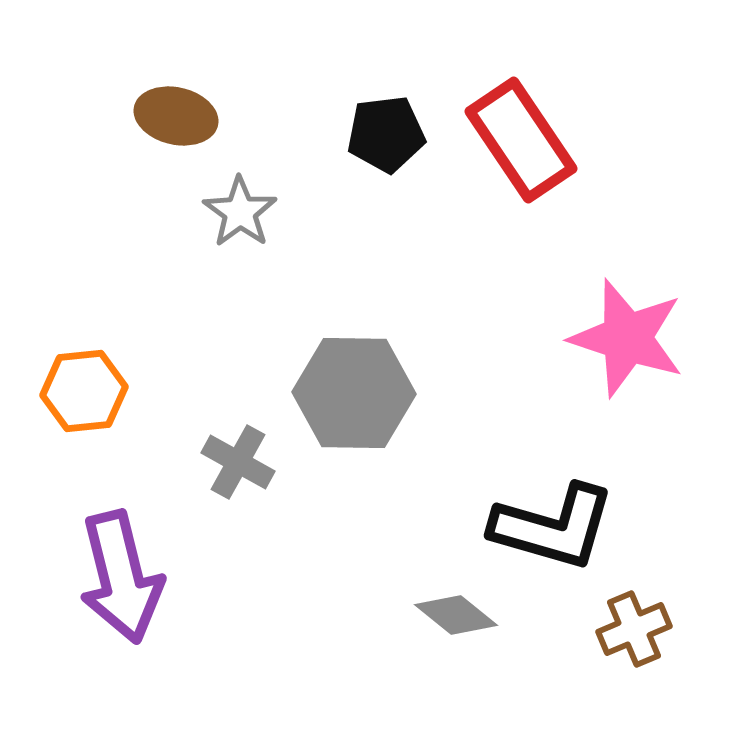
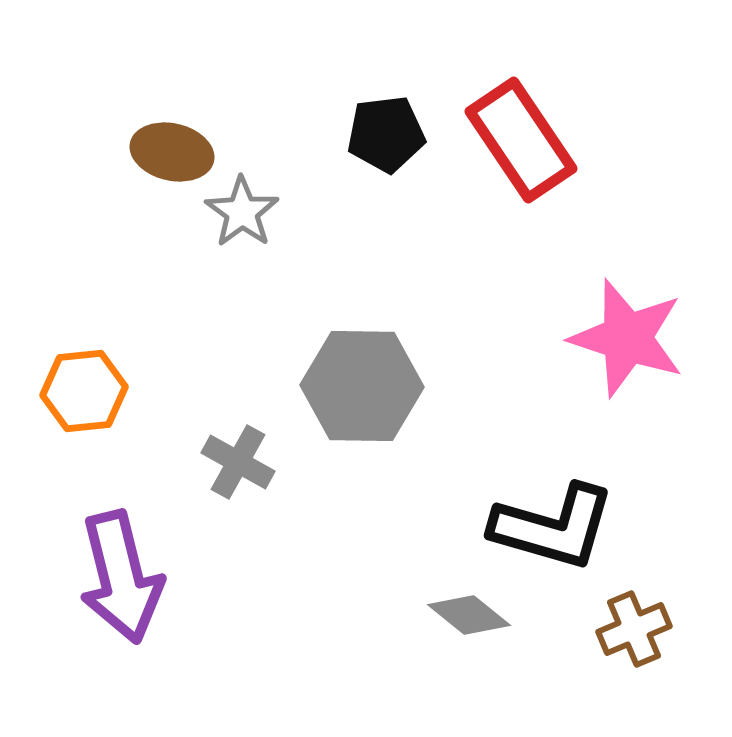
brown ellipse: moved 4 px left, 36 px down
gray star: moved 2 px right
gray hexagon: moved 8 px right, 7 px up
gray diamond: moved 13 px right
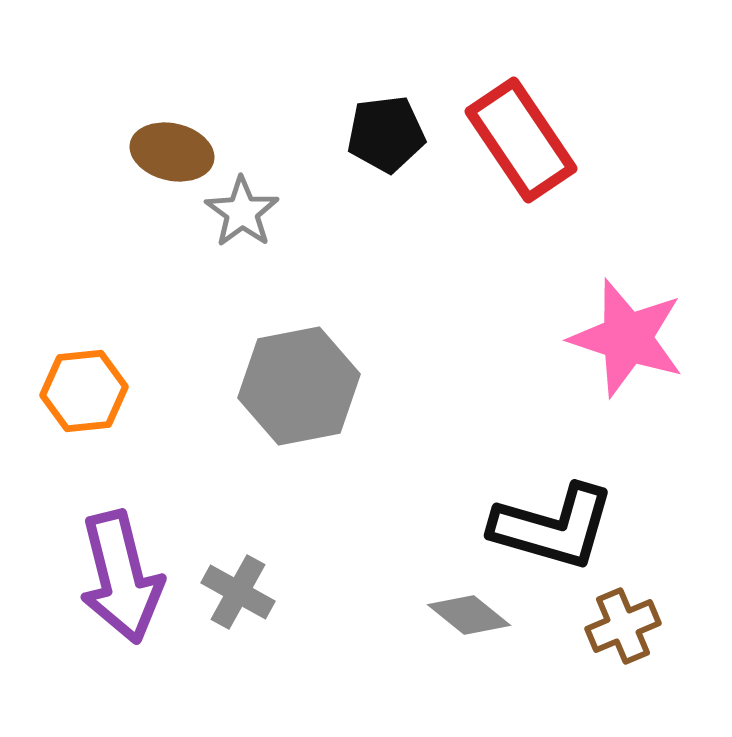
gray hexagon: moved 63 px left; rotated 12 degrees counterclockwise
gray cross: moved 130 px down
brown cross: moved 11 px left, 3 px up
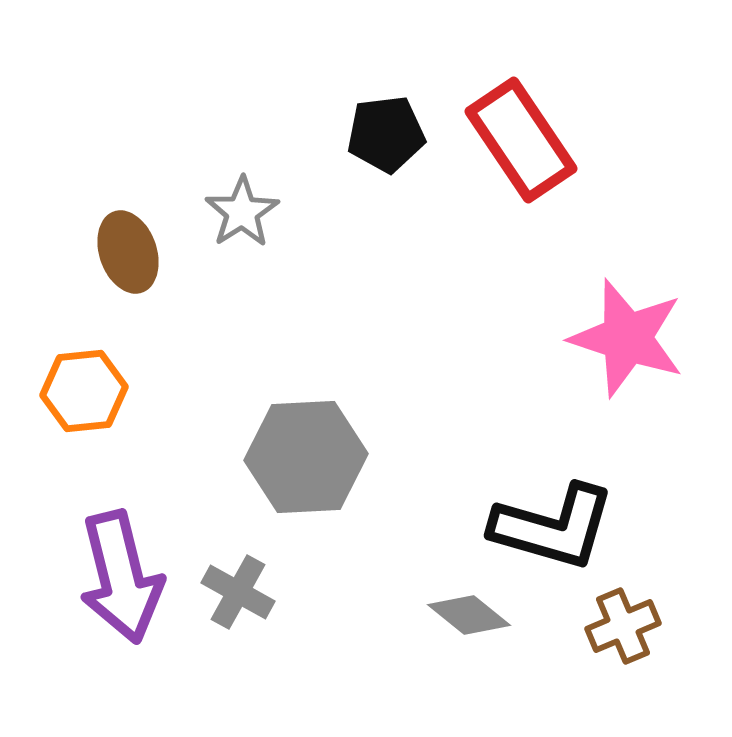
brown ellipse: moved 44 px left, 100 px down; rotated 58 degrees clockwise
gray star: rotated 4 degrees clockwise
gray hexagon: moved 7 px right, 71 px down; rotated 8 degrees clockwise
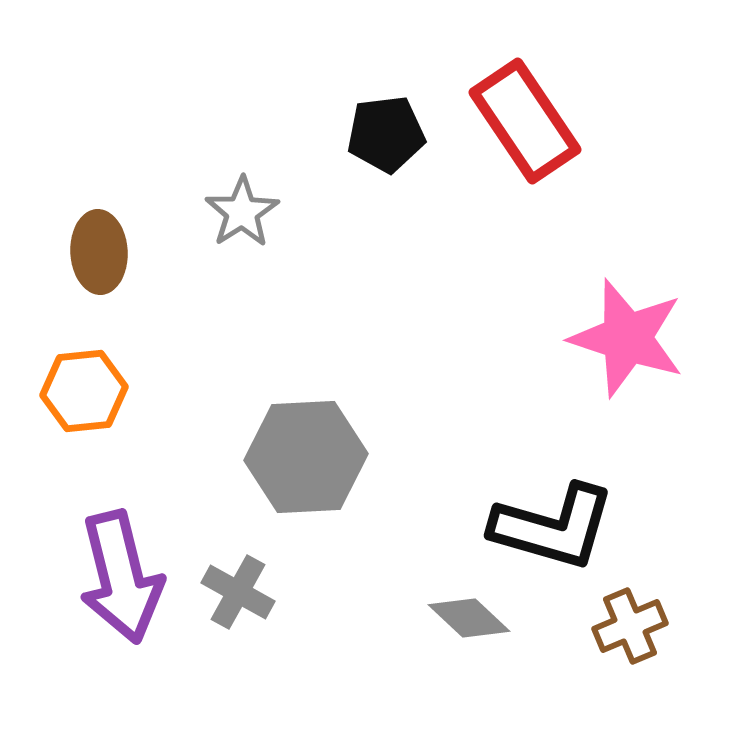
red rectangle: moved 4 px right, 19 px up
brown ellipse: moved 29 px left; rotated 16 degrees clockwise
gray diamond: moved 3 px down; rotated 4 degrees clockwise
brown cross: moved 7 px right
